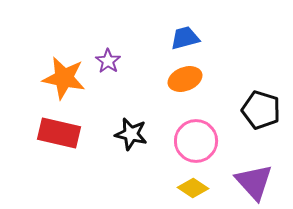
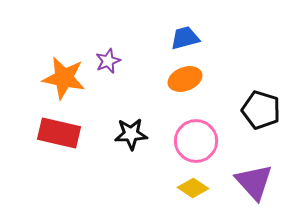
purple star: rotated 15 degrees clockwise
black star: rotated 16 degrees counterclockwise
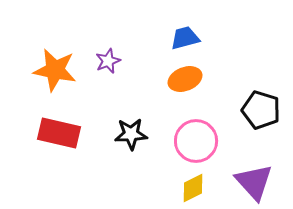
orange star: moved 9 px left, 8 px up
yellow diamond: rotated 60 degrees counterclockwise
